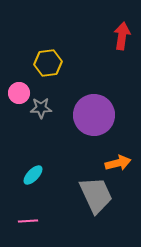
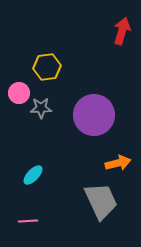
red arrow: moved 5 px up; rotated 8 degrees clockwise
yellow hexagon: moved 1 px left, 4 px down
gray trapezoid: moved 5 px right, 6 px down
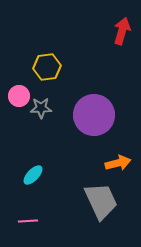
pink circle: moved 3 px down
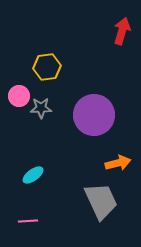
cyan ellipse: rotated 10 degrees clockwise
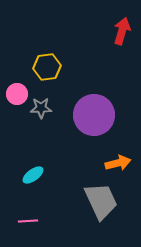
pink circle: moved 2 px left, 2 px up
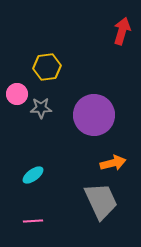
orange arrow: moved 5 px left
pink line: moved 5 px right
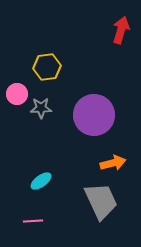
red arrow: moved 1 px left, 1 px up
cyan ellipse: moved 8 px right, 6 px down
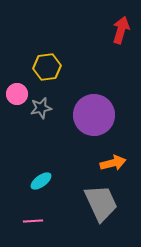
gray star: rotated 10 degrees counterclockwise
gray trapezoid: moved 2 px down
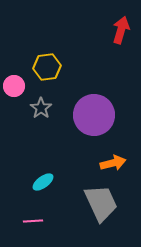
pink circle: moved 3 px left, 8 px up
gray star: rotated 25 degrees counterclockwise
cyan ellipse: moved 2 px right, 1 px down
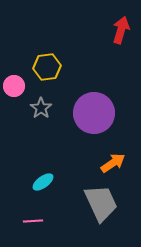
purple circle: moved 2 px up
orange arrow: rotated 20 degrees counterclockwise
